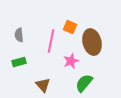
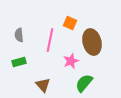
orange square: moved 4 px up
pink line: moved 1 px left, 1 px up
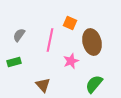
gray semicircle: rotated 40 degrees clockwise
green rectangle: moved 5 px left
green semicircle: moved 10 px right, 1 px down
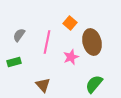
orange square: rotated 16 degrees clockwise
pink line: moved 3 px left, 2 px down
pink star: moved 4 px up
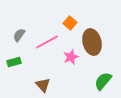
pink line: rotated 50 degrees clockwise
green semicircle: moved 9 px right, 3 px up
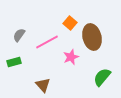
brown ellipse: moved 5 px up
green semicircle: moved 1 px left, 4 px up
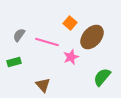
brown ellipse: rotated 55 degrees clockwise
pink line: rotated 45 degrees clockwise
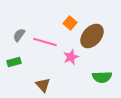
brown ellipse: moved 1 px up
pink line: moved 2 px left
green semicircle: rotated 132 degrees counterclockwise
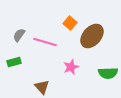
pink star: moved 10 px down
green semicircle: moved 6 px right, 4 px up
brown triangle: moved 1 px left, 2 px down
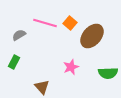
gray semicircle: rotated 24 degrees clockwise
pink line: moved 19 px up
green rectangle: rotated 48 degrees counterclockwise
